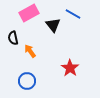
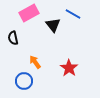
orange arrow: moved 5 px right, 11 px down
red star: moved 1 px left
blue circle: moved 3 px left
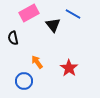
orange arrow: moved 2 px right
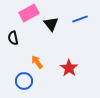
blue line: moved 7 px right, 5 px down; rotated 49 degrees counterclockwise
black triangle: moved 2 px left, 1 px up
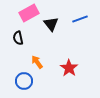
black semicircle: moved 5 px right
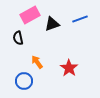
pink rectangle: moved 1 px right, 2 px down
black triangle: moved 1 px right; rotated 49 degrees clockwise
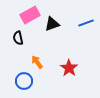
blue line: moved 6 px right, 4 px down
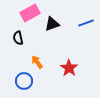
pink rectangle: moved 2 px up
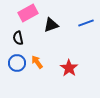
pink rectangle: moved 2 px left
black triangle: moved 1 px left, 1 px down
blue circle: moved 7 px left, 18 px up
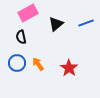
black triangle: moved 5 px right, 1 px up; rotated 21 degrees counterclockwise
black semicircle: moved 3 px right, 1 px up
orange arrow: moved 1 px right, 2 px down
